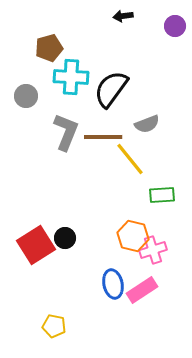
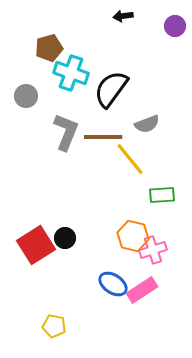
cyan cross: moved 4 px up; rotated 16 degrees clockwise
blue ellipse: rotated 44 degrees counterclockwise
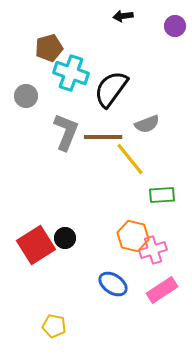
pink rectangle: moved 20 px right
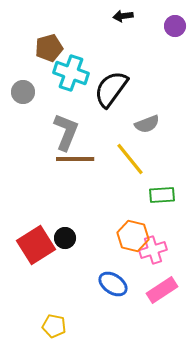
gray circle: moved 3 px left, 4 px up
brown line: moved 28 px left, 22 px down
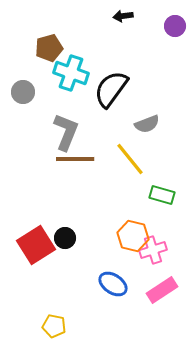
green rectangle: rotated 20 degrees clockwise
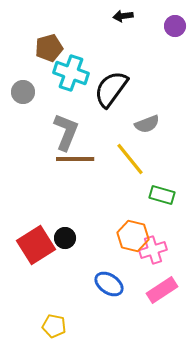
blue ellipse: moved 4 px left
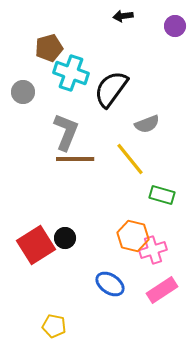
blue ellipse: moved 1 px right
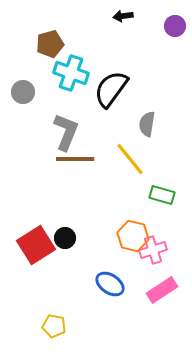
brown pentagon: moved 1 px right, 4 px up
gray semicircle: rotated 120 degrees clockwise
